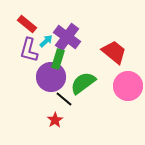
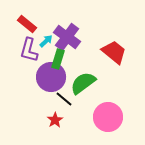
pink circle: moved 20 px left, 31 px down
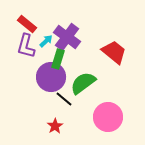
purple L-shape: moved 3 px left, 4 px up
red star: moved 6 px down
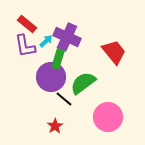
purple cross: rotated 12 degrees counterclockwise
purple L-shape: moved 1 px left; rotated 25 degrees counterclockwise
red trapezoid: rotated 12 degrees clockwise
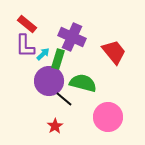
purple cross: moved 5 px right
cyan arrow: moved 3 px left, 13 px down
purple L-shape: rotated 10 degrees clockwise
purple circle: moved 2 px left, 4 px down
green semicircle: rotated 52 degrees clockwise
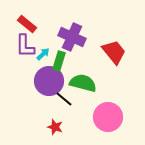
green rectangle: moved 1 px right, 2 px down
red star: moved 1 px down; rotated 21 degrees counterclockwise
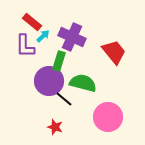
red rectangle: moved 5 px right, 2 px up
cyan arrow: moved 18 px up
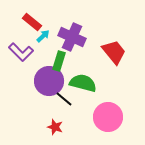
purple L-shape: moved 4 px left, 6 px down; rotated 45 degrees counterclockwise
